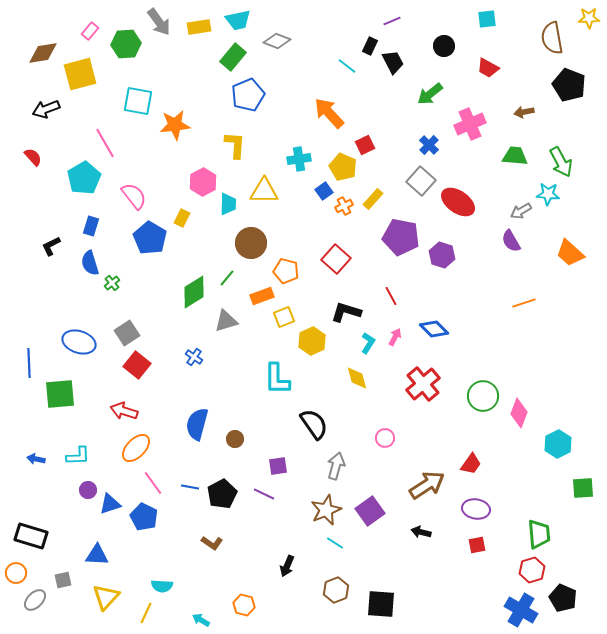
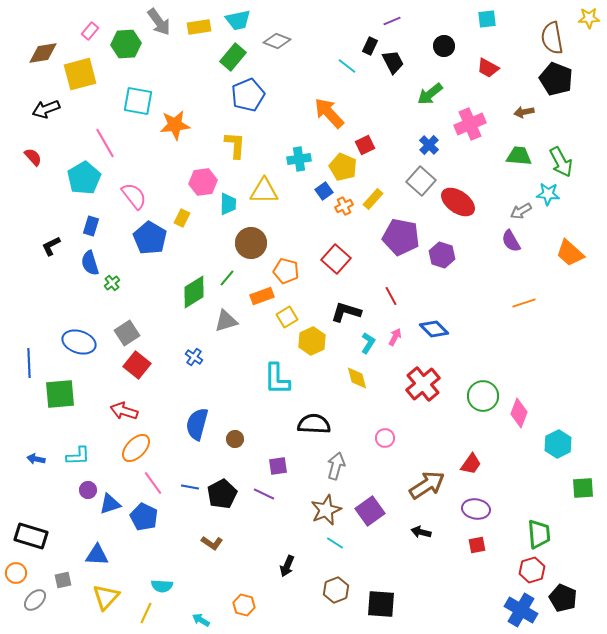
black pentagon at (569, 85): moved 13 px left, 6 px up
green trapezoid at (515, 156): moved 4 px right
pink hexagon at (203, 182): rotated 20 degrees clockwise
yellow square at (284, 317): moved 3 px right; rotated 10 degrees counterclockwise
black semicircle at (314, 424): rotated 52 degrees counterclockwise
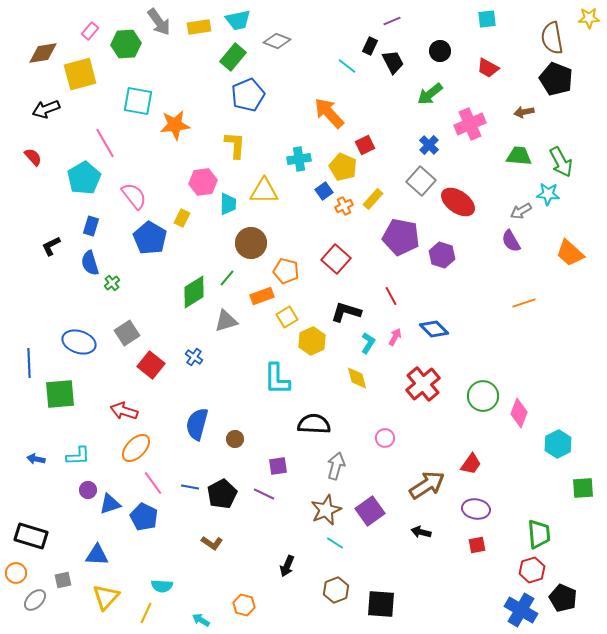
black circle at (444, 46): moved 4 px left, 5 px down
red square at (137, 365): moved 14 px right
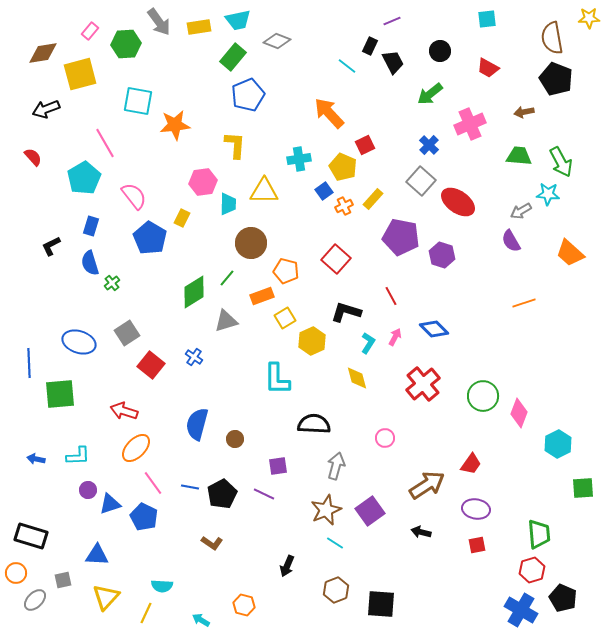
yellow square at (287, 317): moved 2 px left, 1 px down
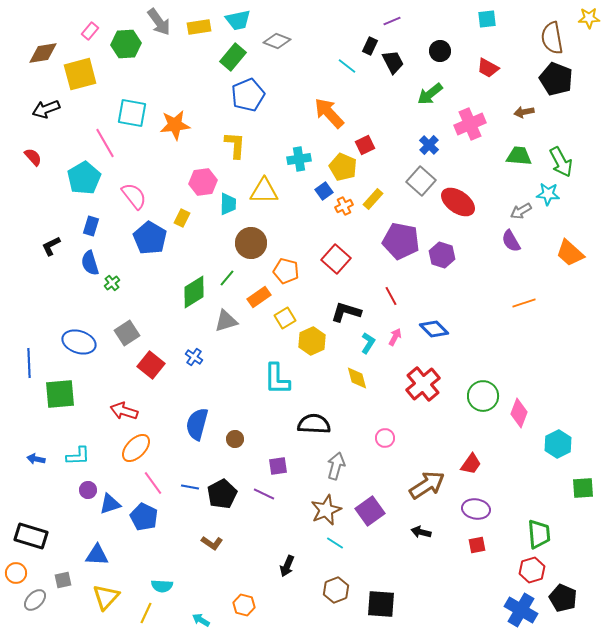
cyan square at (138, 101): moved 6 px left, 12 px down
purple pentagon at (401, 237): moved 4 px down
orange rectangle at (262, 296): moved 3 px left, 1 px down; rotated 15 degrees counterclockwise
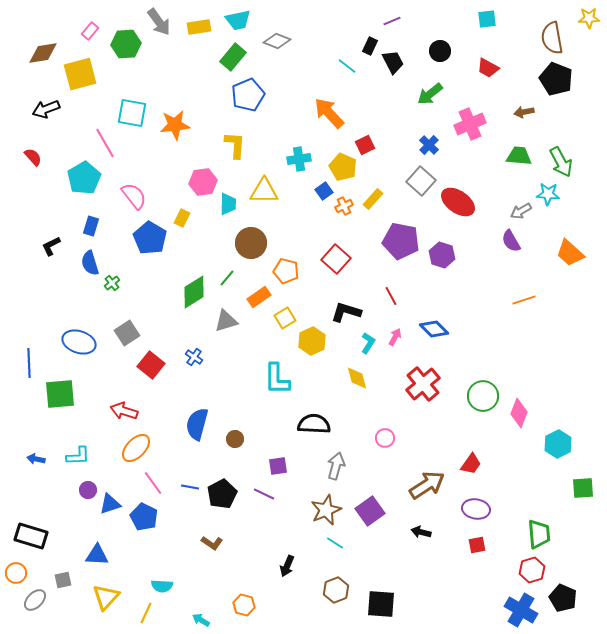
orange line at (524, 303): moved 3 px up
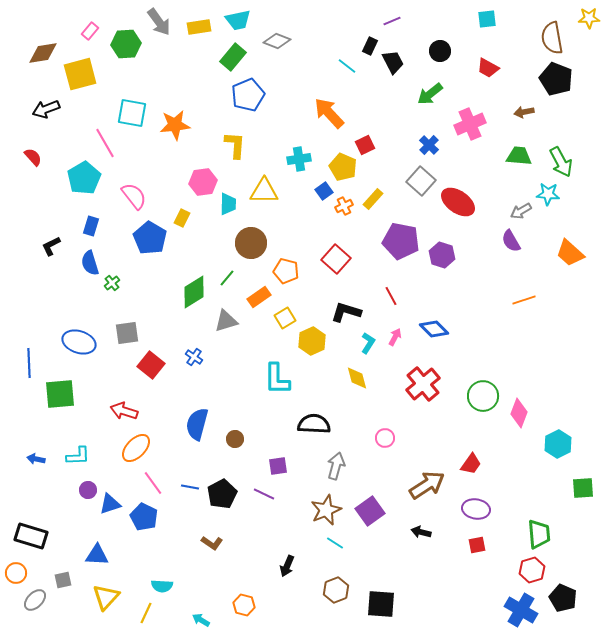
gray square at (127, 333): rotated 25 degrees clockwise
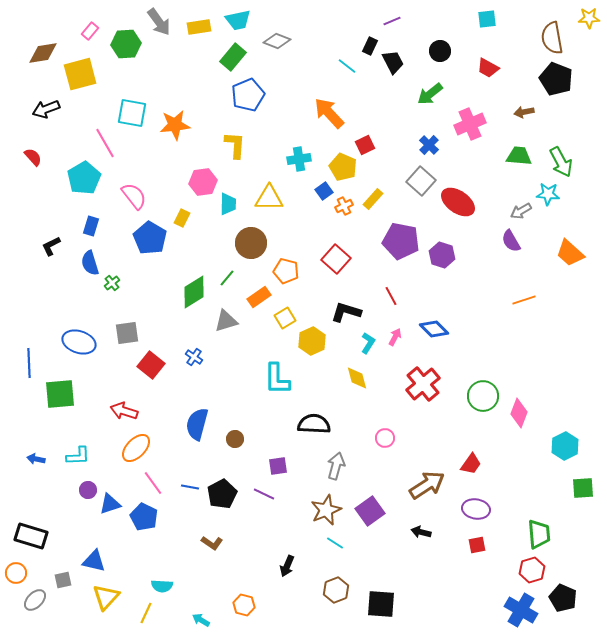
yellow triangle at (264, 191): moved 5 px right, 7 px down
cyan hexagon at (558, 444): moved 7 px right, 2 px down
blue triangle at (97, 555): moved 3 px left, 6 px down; rotated 10 degrees clockwise
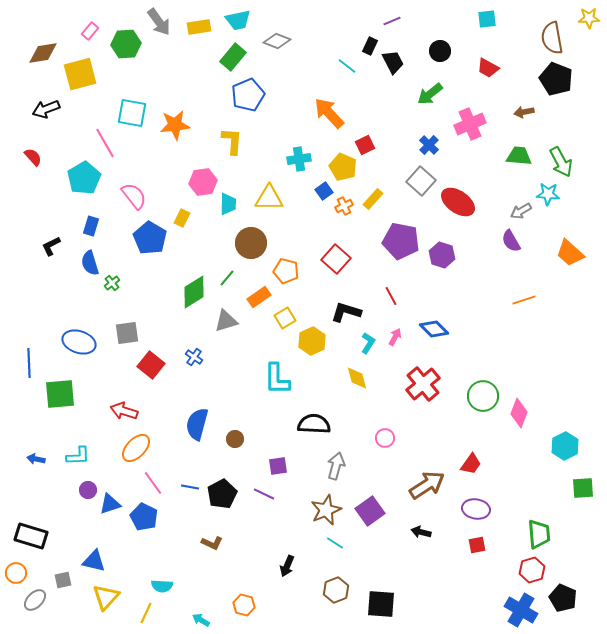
yellow L-shape at (235, 145): moved 3 px left, 4 px up
brown L-shape at (212, 543): rotated 10 degrees counterclockwise
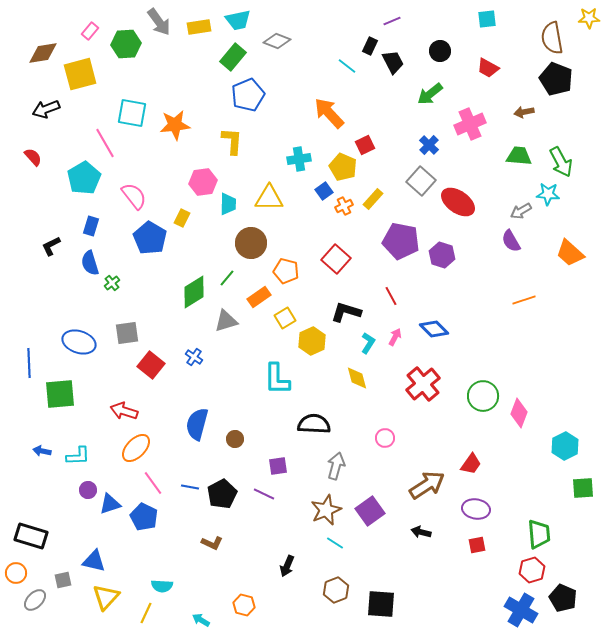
blue arrow at (36, 459): moved 6 px right, 8 px up
